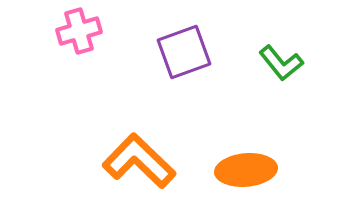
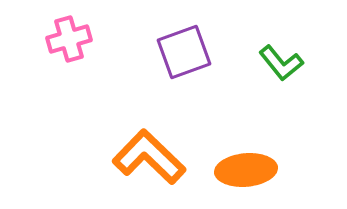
pink cross: moved 10 px left, 8 px down
orange L-shape: moved 10 px right, 4 px up
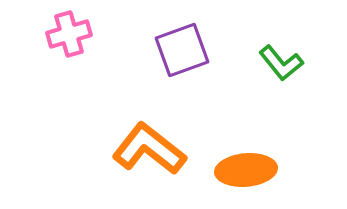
pink cross: moved 5 px up
purple square: moved 2 px left, 2 px up
orange L-shape: moved 8 px up; rotated 6 degrees counterclockwise
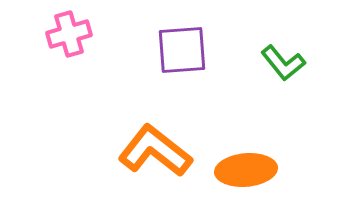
purple square: rotated 16 degrees clockwise
green L-shape: moved 2 px right
orange L-shape: moved 6 px right, 2 px down
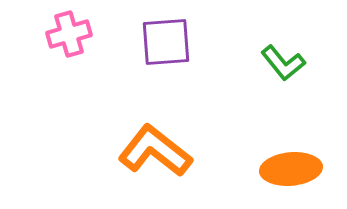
purple square: moved 16 px left, 8 px up
orange ellipse: moved 45 px right, 1 px up
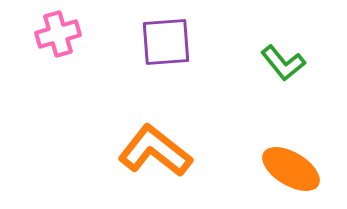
pink cross: moved 11 px left
orange ellipse: rotated 36 degrees clockwise
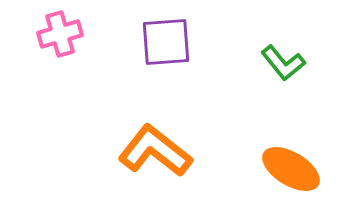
pink cross: moved 2 px right
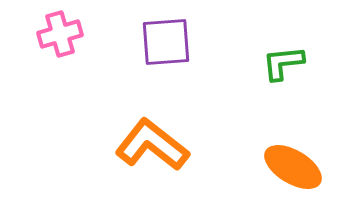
green L-shape: rotated 123 degrees clockwise
orange L-shape: moved 3 px left, 6 px up
orange ellipse: moved 2 px right, 2 px up
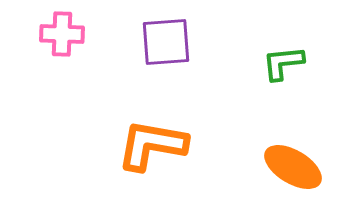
pink cross: moved 2 px right; rotated 18 degrees clockwise
orange L-shape: rotated 28 degrees counterclockwise
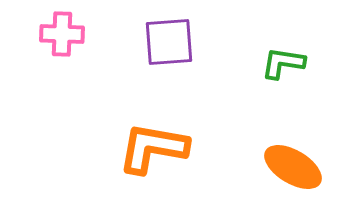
purple square: moved 3 px right
green L-shape: rotated 15 degrees clockwise
orange L-shape: moved 1 px right, 3 px down
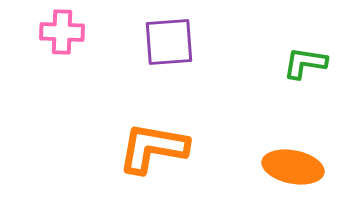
pink cross: moved 2 px up
green L-shape: moved 22 px right
orange ellipse: rotated 20 degrees counterclockwise
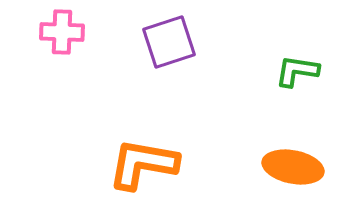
purple square: rotated 14 degrees counterclockwise
green L-shape: moved 8 px left, 8 px down
orange L-shape: moved 10 px left, 16 px down
